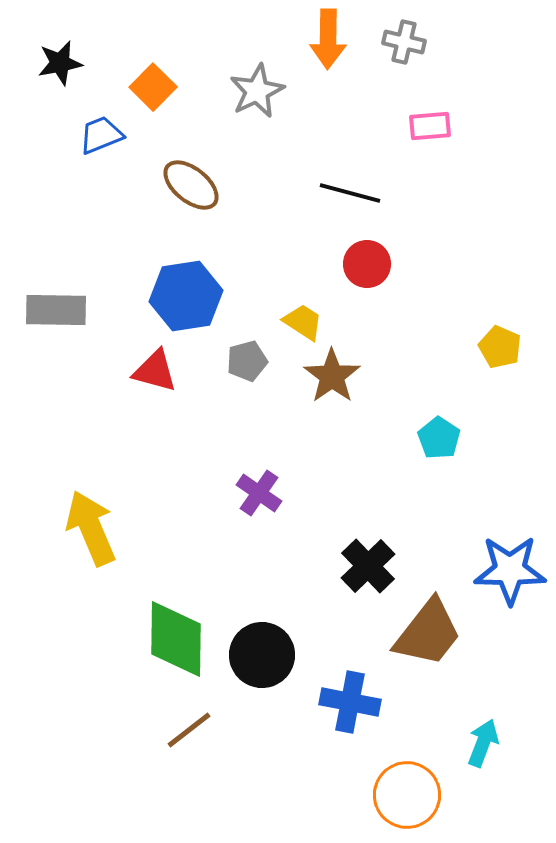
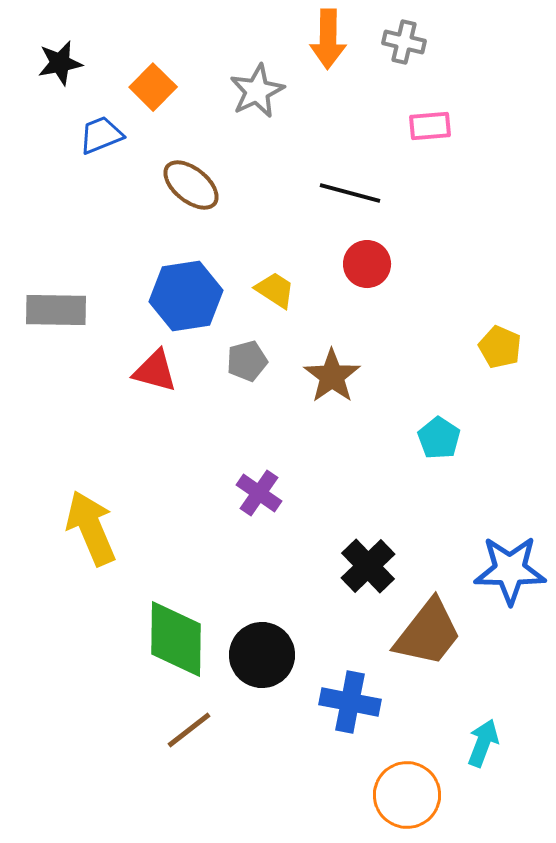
yellow trapezoid: moved 28 px left, 32 px up
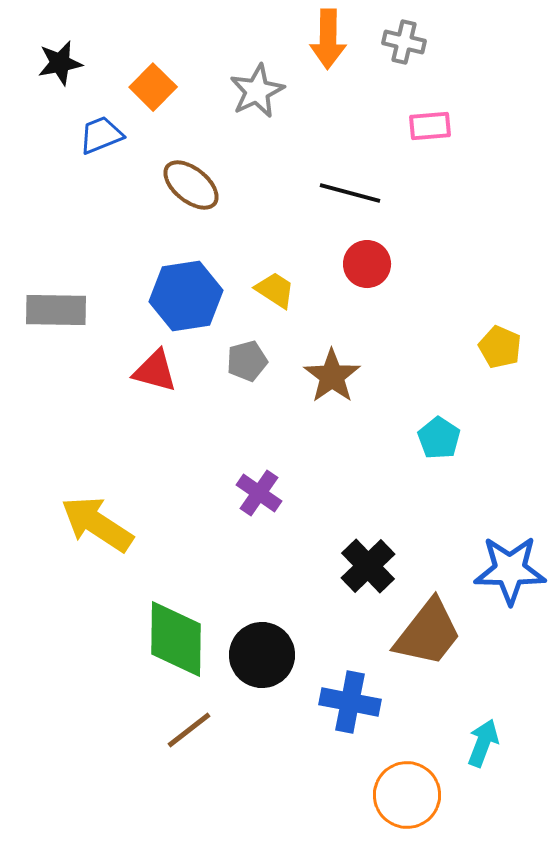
yellow arrow: moved 6 px right, 4 px up; rotated 34 degrees counterclockwise
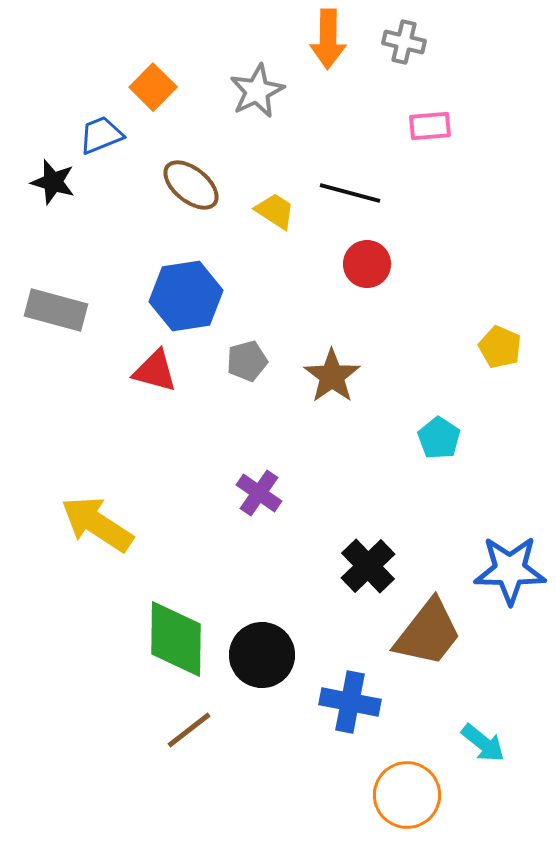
black star: moved 7 px left, 119 px down; rotated 27 degrees clockwise
yellow trapezoid: moved 79 px up
gray rectangle: rotated 14 degrees clockwise
cyan arrow: rotated 108 degrees clockwise
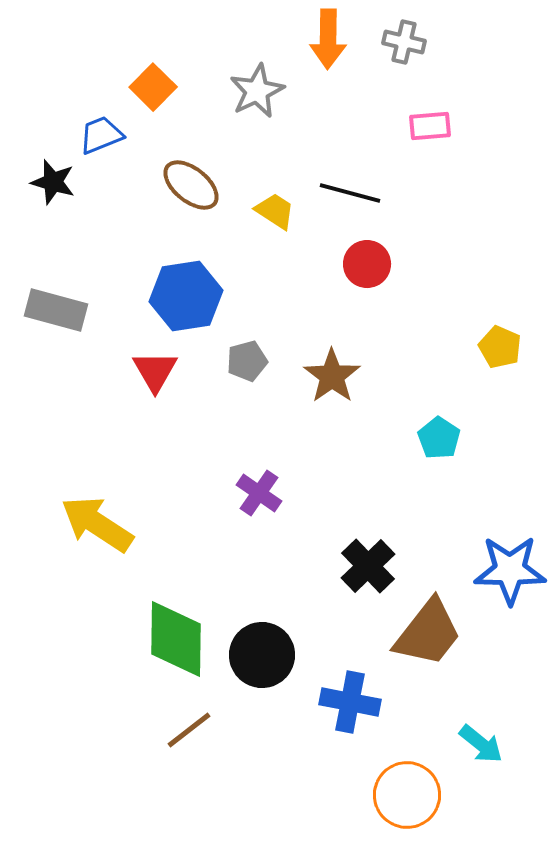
red triangle: rotated 45 degrees clockwise
cyan arrow: moved 2 px left, 1 px down
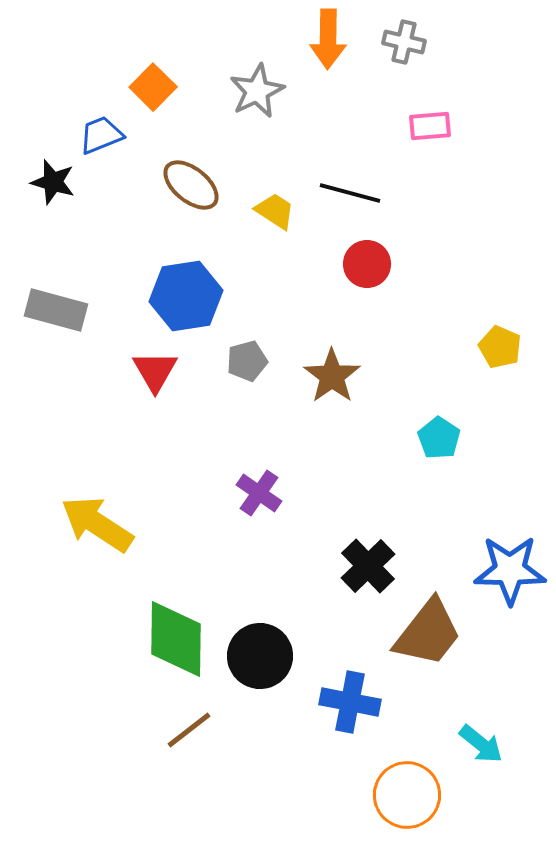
black circle: moved 2 px left, 1 px down
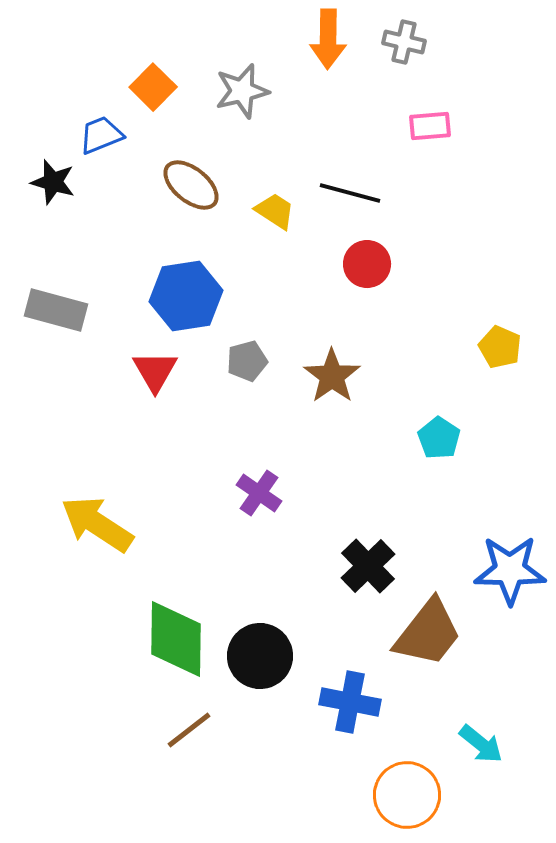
gray star: moved 15 px left; rotated 12 degrees clockwise
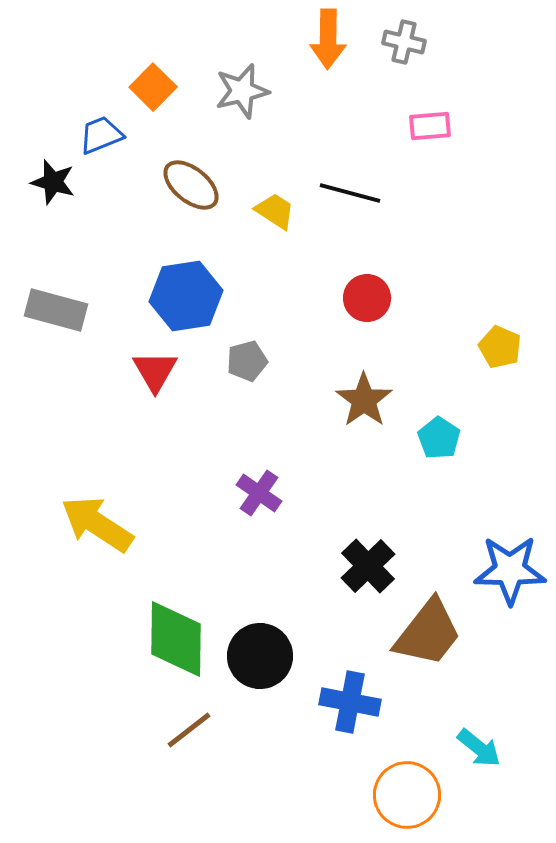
red circle: moved 34 px down
brown star: moved 32 px right, 24 px down
cyan arrow: moved 2 px left, 4 px down
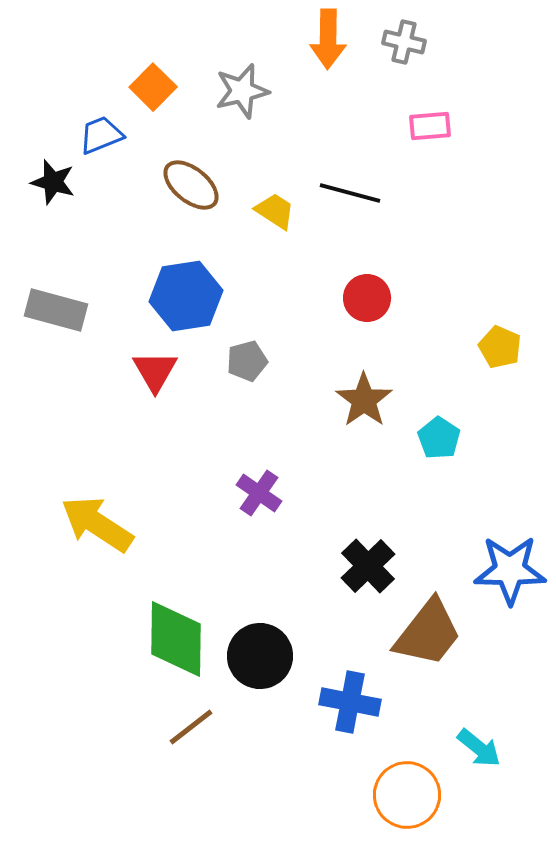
brown line: moved 2 px right, 3 px up
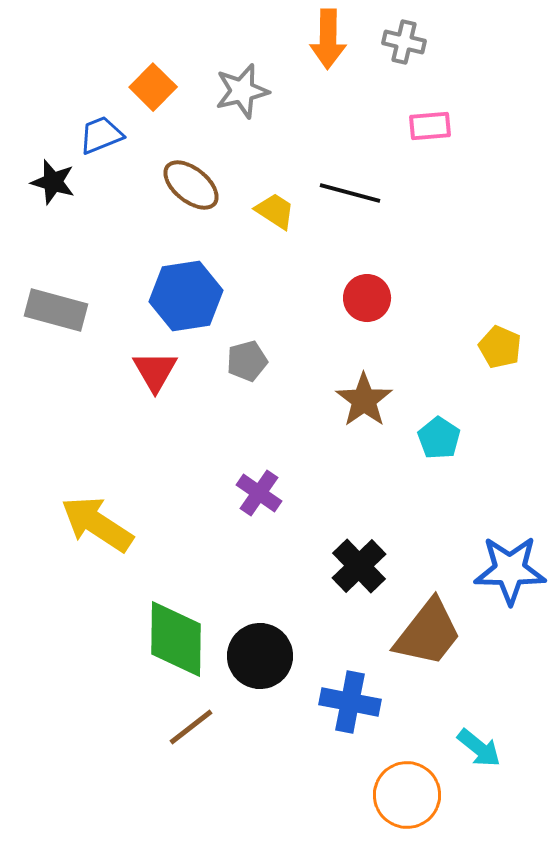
black cross: moved 9 px left
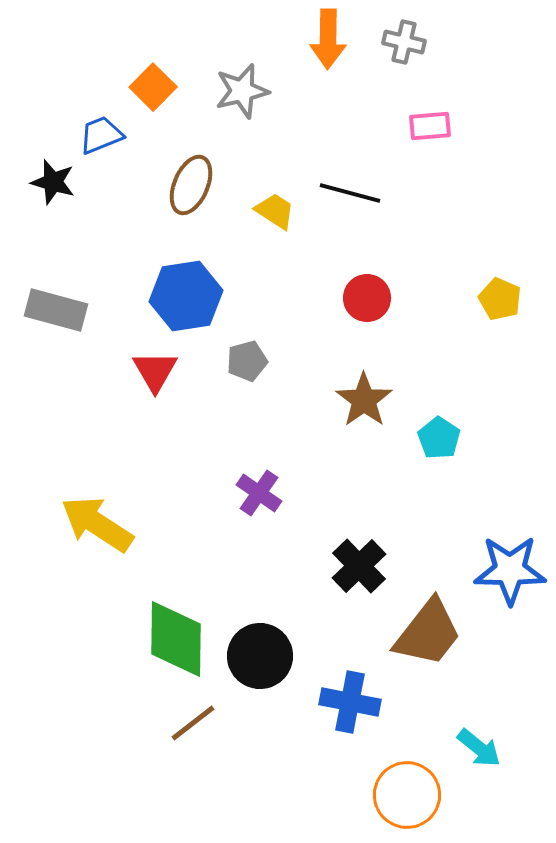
brown ellipse: rotated 74 degrees clockwise
yellow pentagon: moved 48 px up
brown line: moved 2 px right, 4 px up
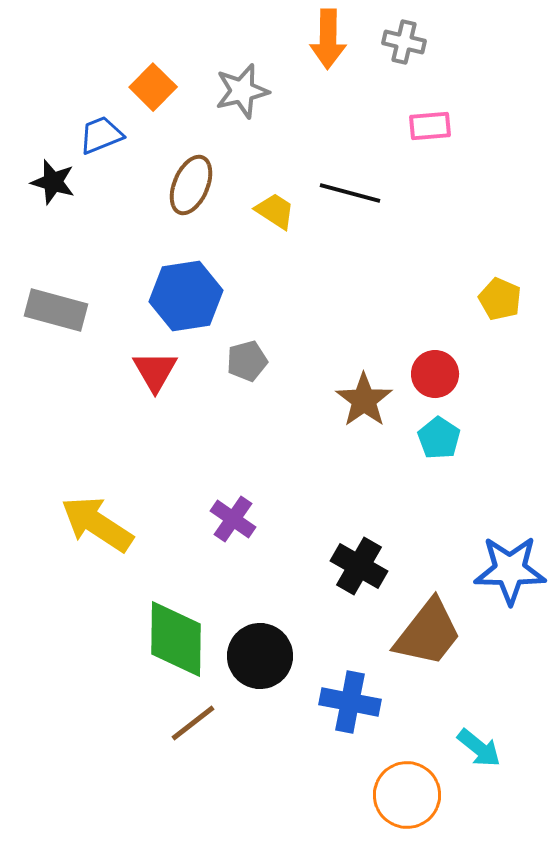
red circle: moved 68 px right, 76 px down
purple cross: moved 26 px left, 26 px down
black cross: rotated 16 degrees counterclockwise
